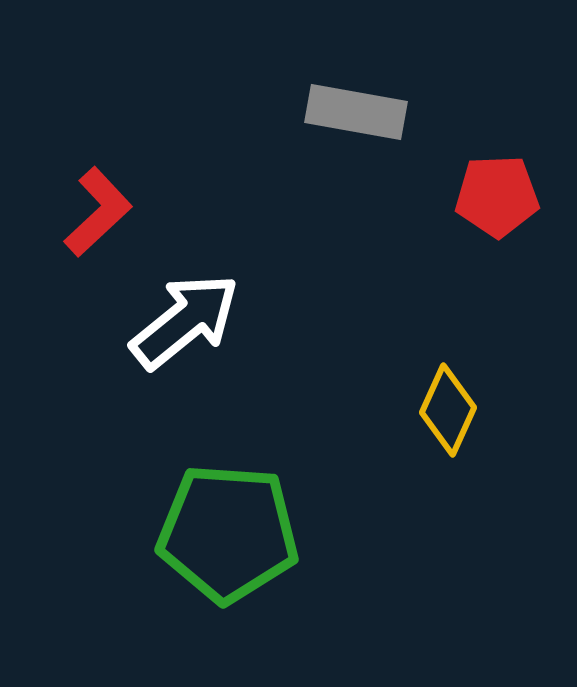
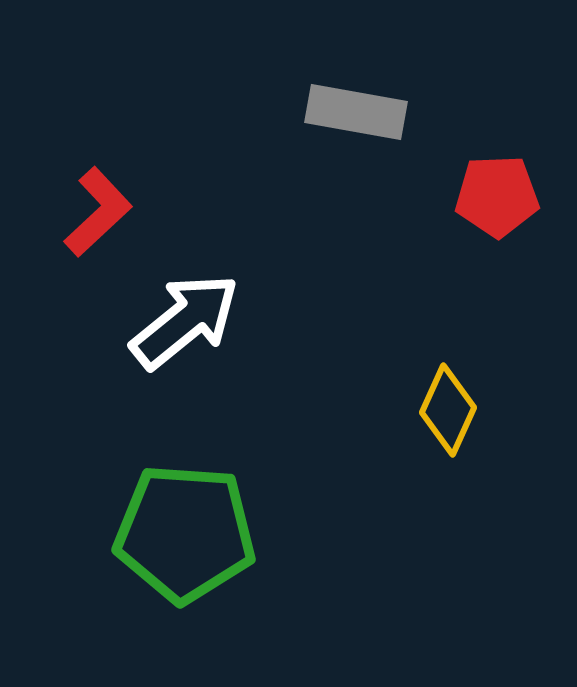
green pentagon: moved 43 px left
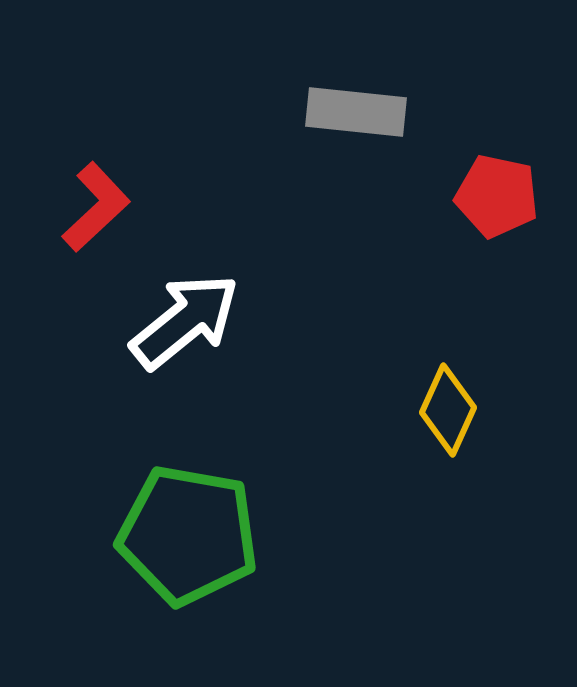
gray rectangle: rotated 4 degrees counterclockwise
red pentagon: rotated 14 degrees clockwise
red L-shape: moved 2 px left, 5 px up
green pentagon: moved 3 px right, 2 px down; rotated 6 degrees clockwise
